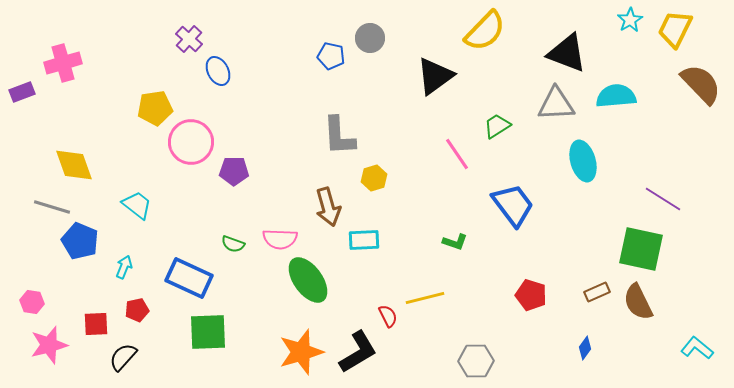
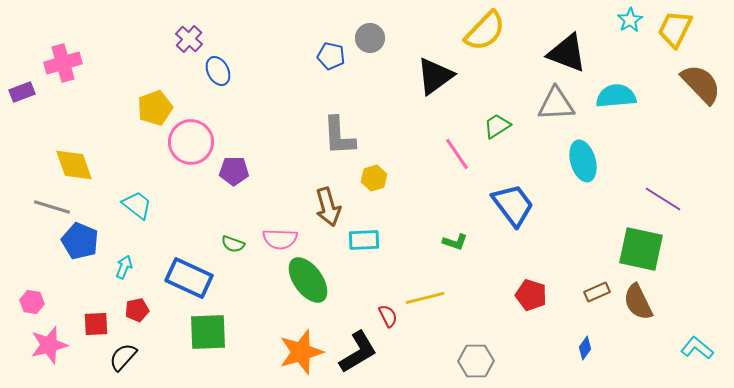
yellow pentagon at (155, 108): rotated 12 degrees counterclockwise
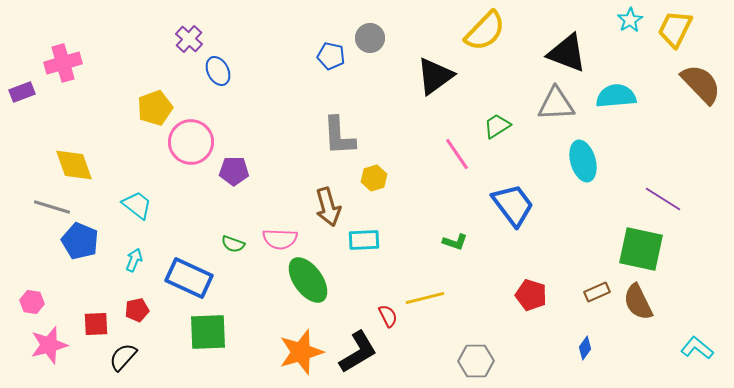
cyan arrow at (124, 267): moved 10 px right, 7 px up
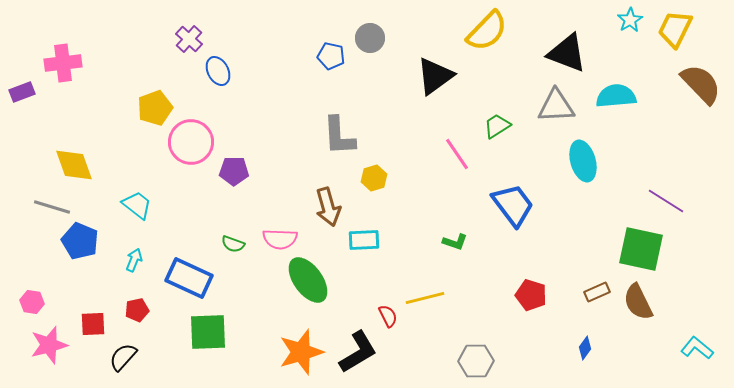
yellow semicircle at (485, 31): moved 2 px right
pink cross at (63, 63): rotated 9 degrees clockwise
gray triangle at (556, 104): moved 2 px down
purple line at (663, 199): moved 3 px right, 2 px down
red square at (96, 324): moved 3 px left
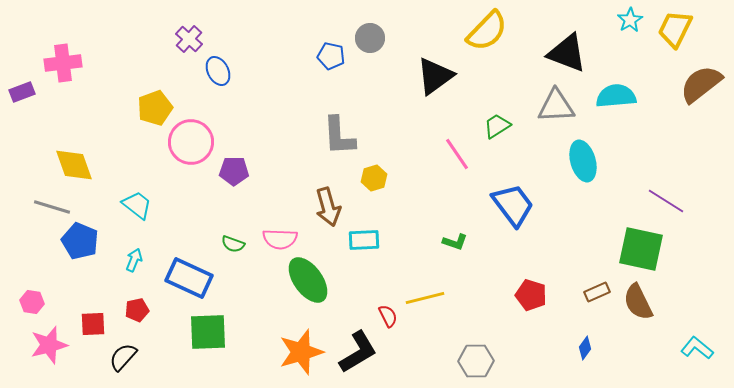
brown semicircle at (701, 84): rotated 84 degrees counterclockwise
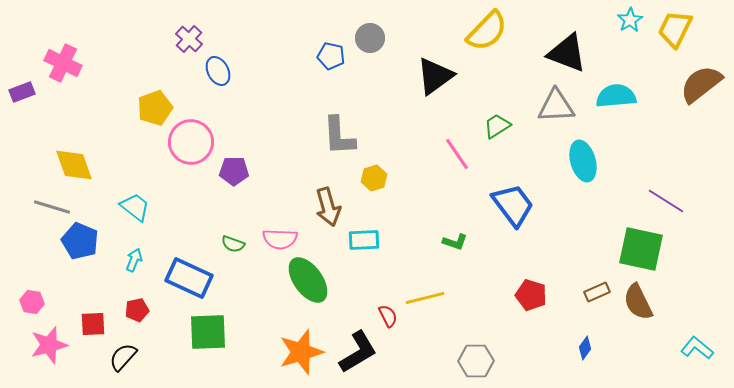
pink cross at (63, 63): rotated 33 degrees clockwise
cyan trapezoid at (137, 205): moved 2 px left, 2 px down
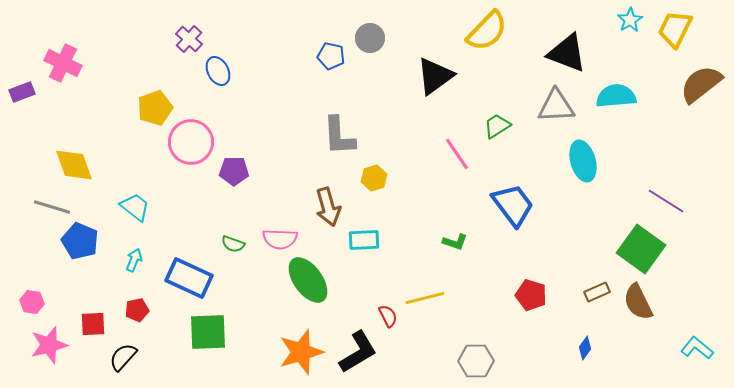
green square at (641, 249): rotated 24 degrees clockwise
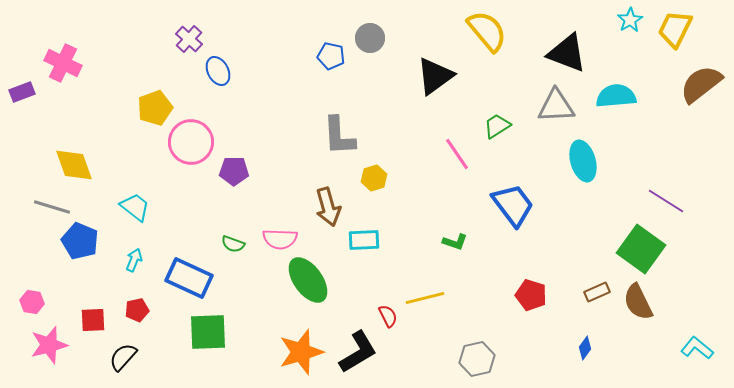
yellow semicircle at (487, 31): rotated 84 degrees counterclockwise
red square at (93, 324): moved 4 px up
gray hexagon at (476, 361): moved 1 px right, 2 px up; rotated 12 degrees counterclockwise
